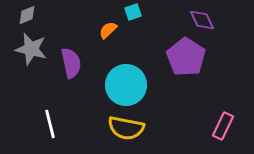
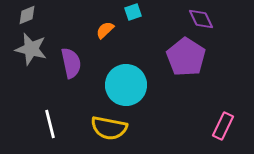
purple diamond: moved 1 px left, 1 px up
orange semicircle: moved 3 px left
yellow semicircle: moved 17 px left
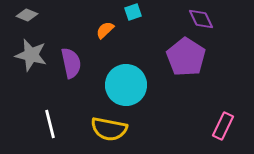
gray diamond: rotated 45 degrees clockwise
gray star: moved 6 px down
yellow semicircle: moved 1 px down
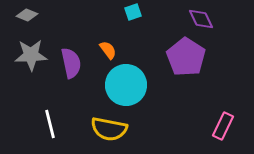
orange semicircle: moved 3 px right, 20 px down; rotated 96 degrees clockwise
gray star: rotated 16 degrees counterclockwise
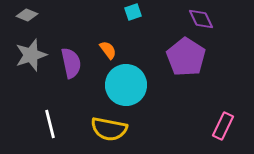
gray star: rotated 16 degrees counterclockwise
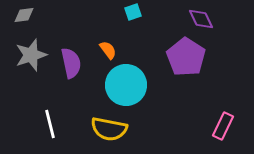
gray diamond: moved 3 px left; rotated 30 degrees counterclockwise
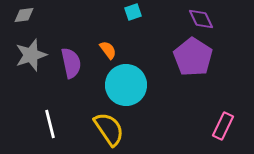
purple pentagon: moved 7 px right
yellow semicircle: rotated 135 degrees counterclockwise
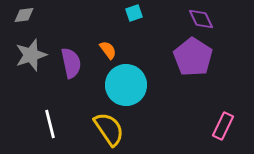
cyan square: moved 1 px right, 1 px down
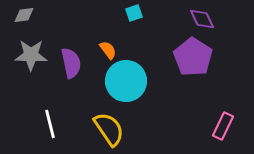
purple diamond: moved 1 px right
gray star: rotated 20 degrees clockwise
cyan circle: moved 4 px up
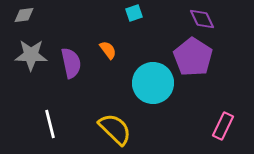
cyan circle: moved 27 px right, 2 px down
yellow semicircle: moved 6 px right; rotated 12 degrees counterclockwise
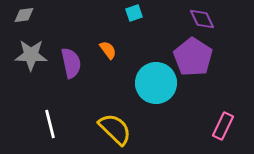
cyan circle: moved 3 px right
